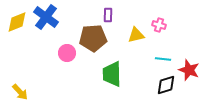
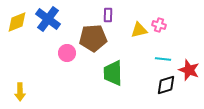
blue cross: moved 2 px right, 2 px down
yellow triangle: moved 3 px right, 5 px up
green trapezoid: moved 1 px right, 1 px up
yellow arrow: rotated 42 degrees clockwise
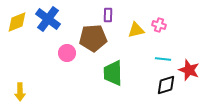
yellow triangle: moved 3 px left
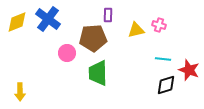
green trapezoid: moved 15 px left
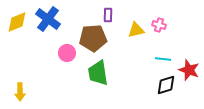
green trapezoid: rotated 8 degrees counterclockwise
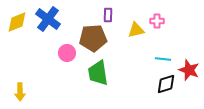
pink cross: moved 2 px left, 4 px up; rotated 16 degrees counterclockwise
black diamond: moved 1 px up
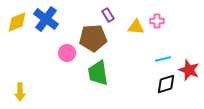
purple rectangle: rotated 32 degrees counterclockwise
blue cross: moved 2 px left
yellow triangle: moved 3 px up; rotated 18 degrees clockwise
cyan line: rotated 21 degrees counterclockwise
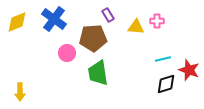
blue cross: moved 8 px right
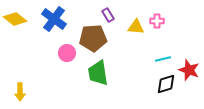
yellow diamond: moved 2 px left, 3 px up; rotated 60 degrees clockwise
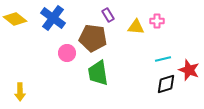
blue cross: moved 1 px left, 1 px up
brown pentagon: rotated 12 degrees clockwise
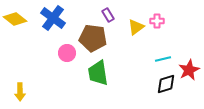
yellow triangle: rotated 42 degrees counterclockwise
red star: rotated 25 degrees clockwise
